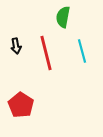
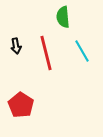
green semicircle: rotated 15 degrees counterclockwise
cyan line: rotated 15 degrees counterclockwise
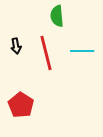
green semicircle: moved 6 px left, 1 px up
cyan line: rotated 60 degrees counterclockwise
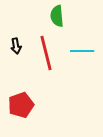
red pentagon: rotated 20 degrees clockwise
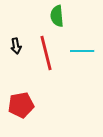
red pentagon: rotated 10 degrees clockwise
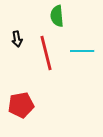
black arrow: moved 1 px right, 7 px up
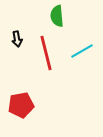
cyan line: rotated 30 degrees counterclockwise
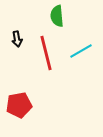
cyan line: moved 1 px left
red pentagon: moved 2 px left
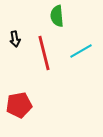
black arrow: moved 2 px left
red line: moved 2 px left
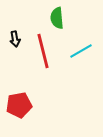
green semicircle: moved 2 px down
red line: moved 1 px left, 2 px up
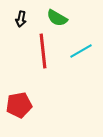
green semicircle: rotated 55 degrees counterclockwise
black arrow: moved 6 px right, 20 px up; rotated 21 degrees clockwise
red line: rotated 8 degrees clockwise
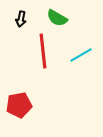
cyan line: moved 4 px down
